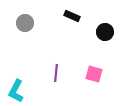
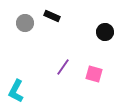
black rectangle: moved 20 px left
purple line: moved 7 px right, 6 px up; rotated 30 degrees clockwise
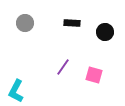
black rectangle: moved 20 px right, 7 px down; rotated 21 degrees counterclockwise
pink square: moved 1 px down
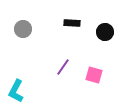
gray circle: moved 2 px left, 6 px down
